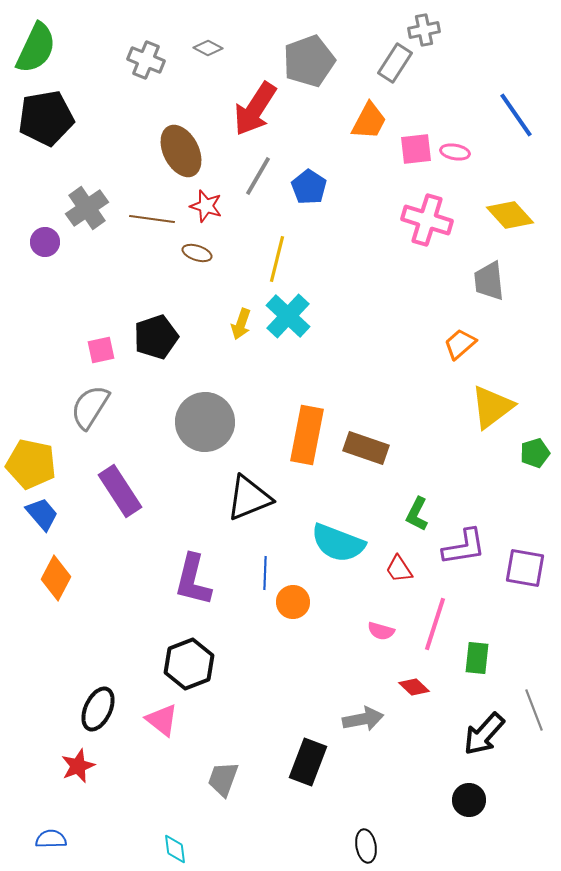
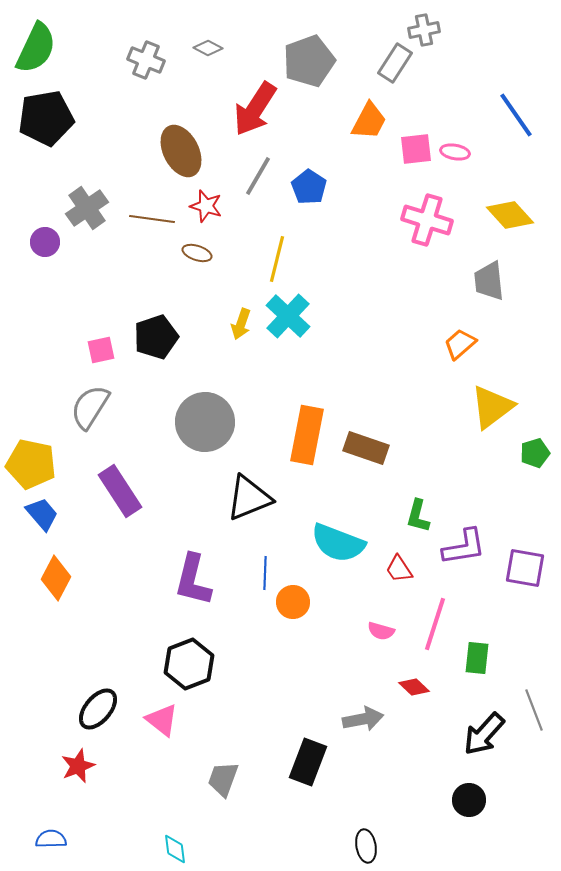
green L-shape at (417, 514): moved 1 px right, 2 px down; rotated 12 degrees counterclockwise
black ellipse at (98, 709): rotated 15 degrees clockwise
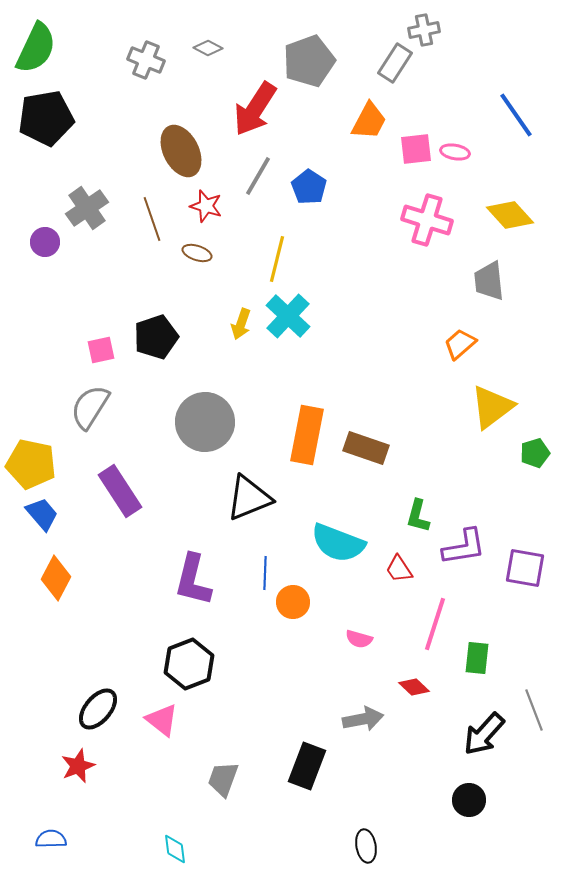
brown line at (152, 219): rotated 63 degrees clockwise
pink semicircle at (381, 631): moved 22 px left, 8 px down
black rectangle at (308, 762): moved 1 px left, 4 px down
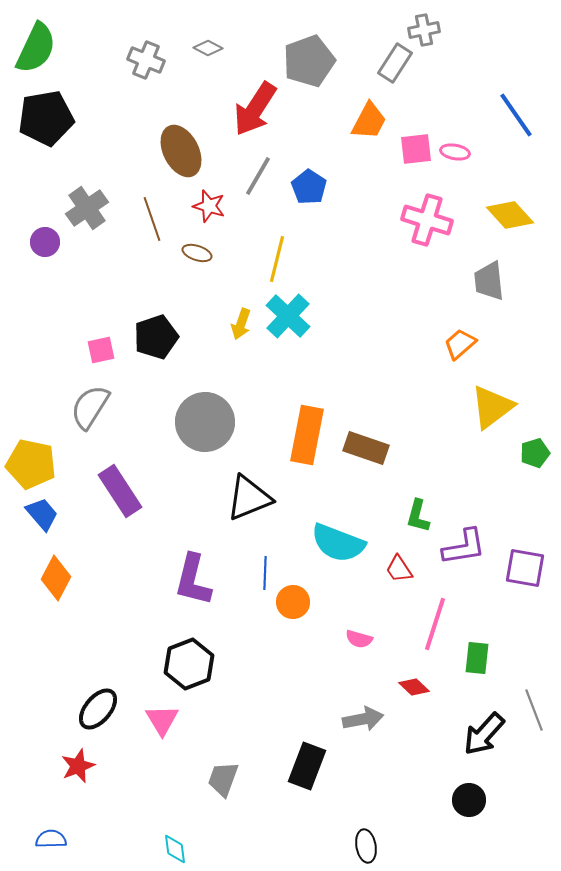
red star at (206, 206): moved 3 px right
pink triangle at (162, 720): rotated 21 degrees clockwise
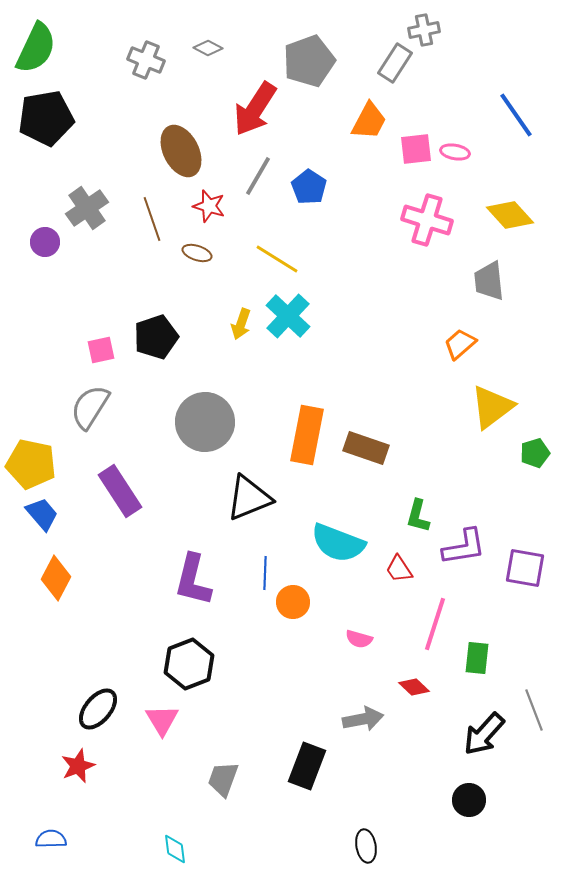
yellow line at (277, 259): rotated 72 degrees counterclockwise
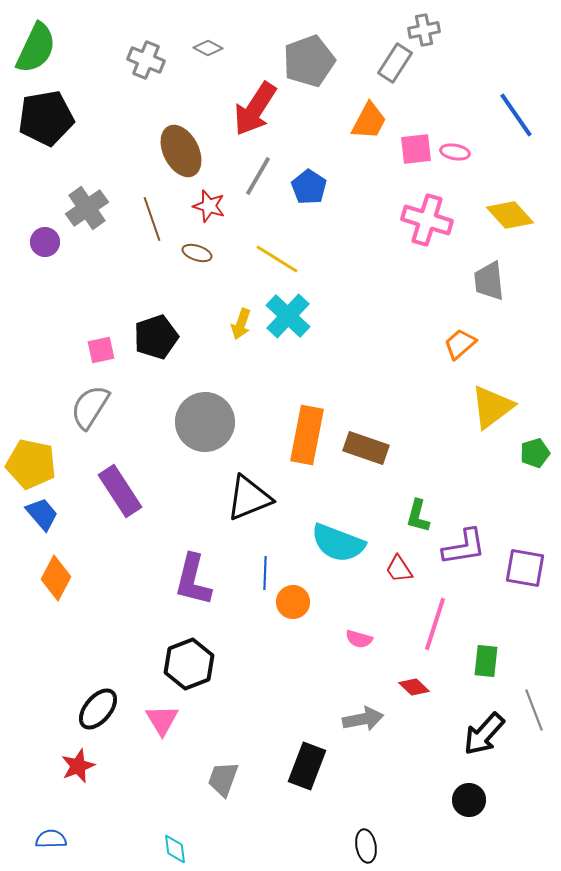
green rectangle at (477, 658): moved 9 px right, 3 px down
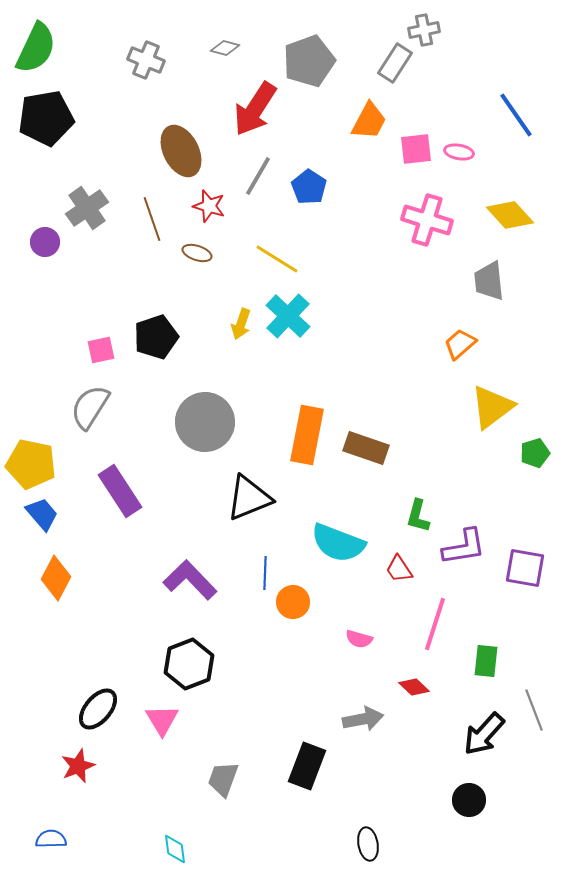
gray diamond at (208, 48): moved 17 px right; rotated 12 degrees counterclockwise
pink ellipse at (455, 152): moved 4 px right
purple L-shape at (193, 580): moved 3 px left; rotated 122 degrees clockwise
black ellipse at (366, 846): moved 2 px right, 2 px up
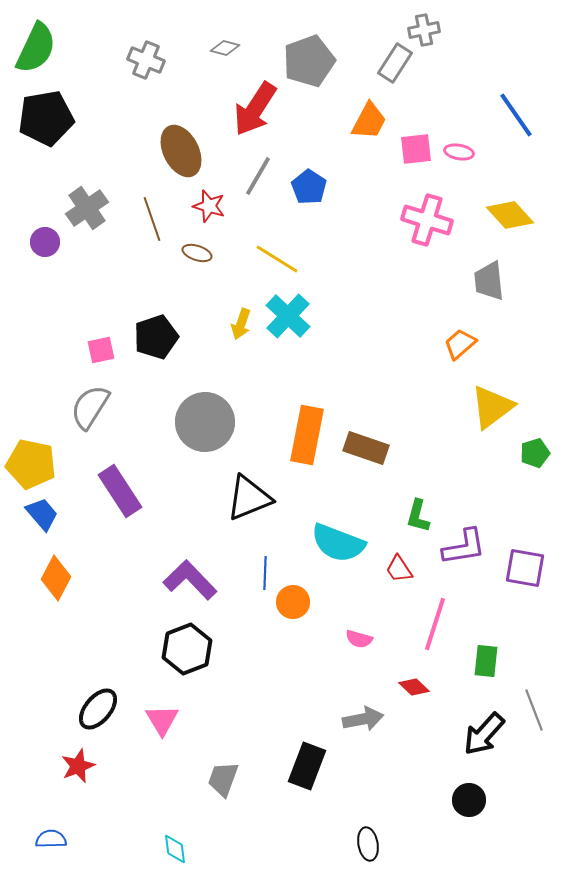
black hexagon at (189, 664): moved 2 px left, 15 px up
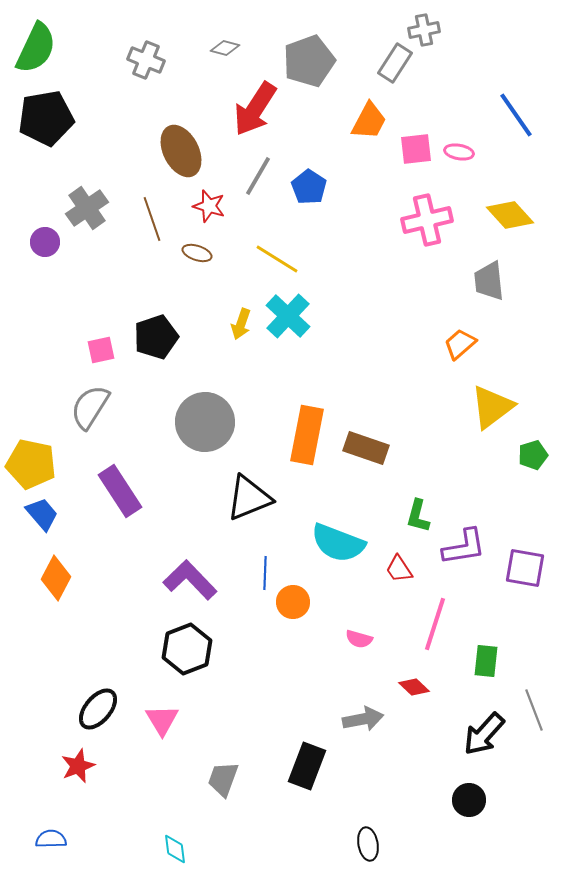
pink cross at (427, 220): rotated 30 degrees counterclockwise
green pentagon at (535, 453): moved 2 px left, 2 px down
